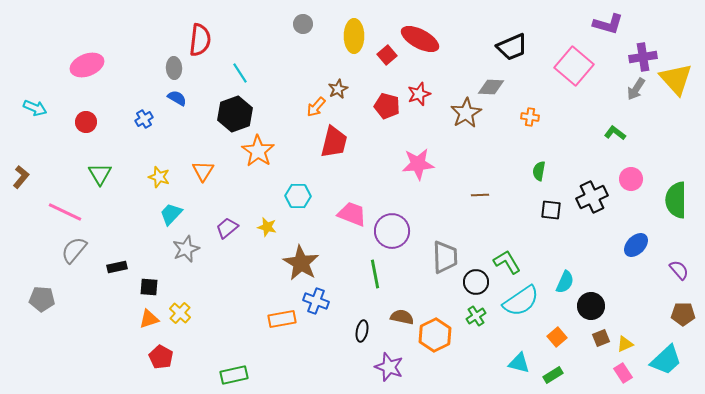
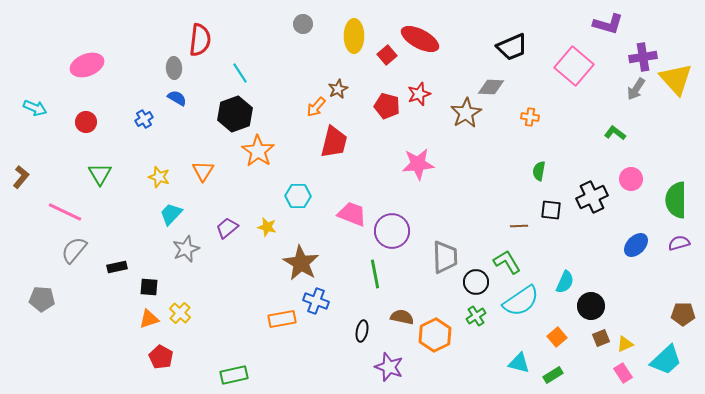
brown line at (480, 195): moved 39 px right, 31 px down
purple semicircle at (679, 270): moved 27 px up; rotated 65 degrees counterclockwise
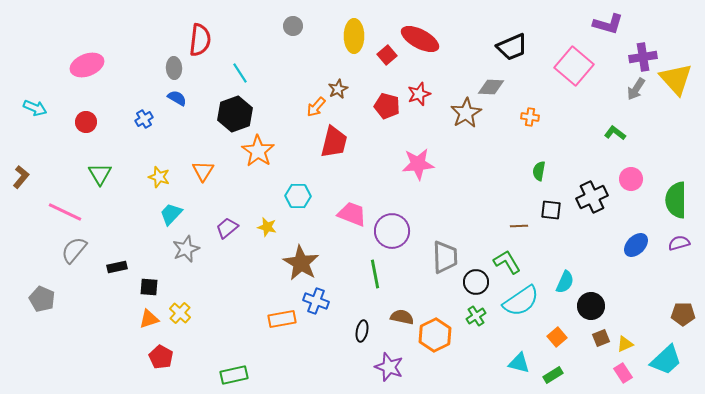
gray circle at (303, 24): moved 10 px left, 2 px down
gray pentagon at (42, 299): rotated 20 degrees clockwise
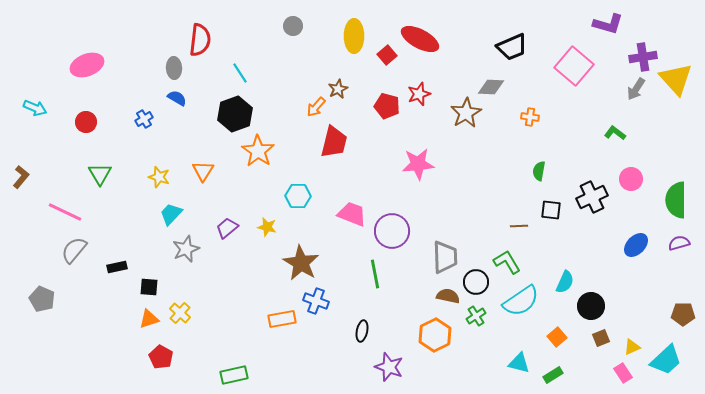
brown semicircle at (402, 317): moved 46 px right, 21 px up
yellow triangle at (625, 344): moved 7 px right, 3 px down
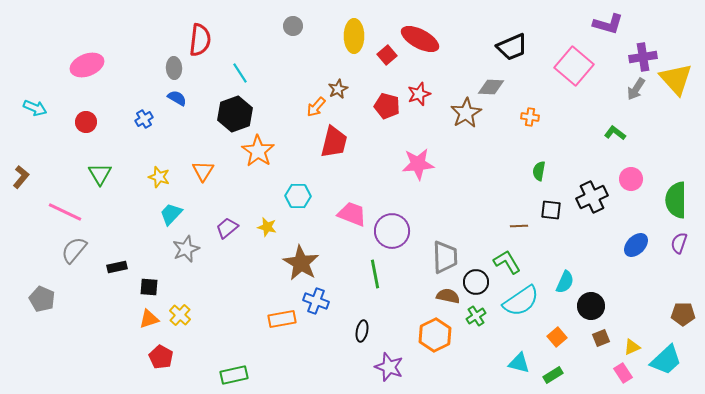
purple semicircle at (679, 243): rotated 55 degrees counterclockwise
yellow cross at (180, 313): moved 2 px down
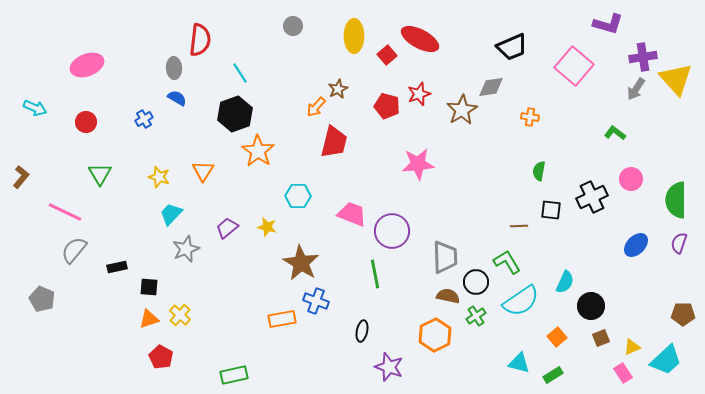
gray diamond at (491, 87): rotated 12 degrees counterclockwise
brown star at (466, 113): moved 4 px left, 3 px up
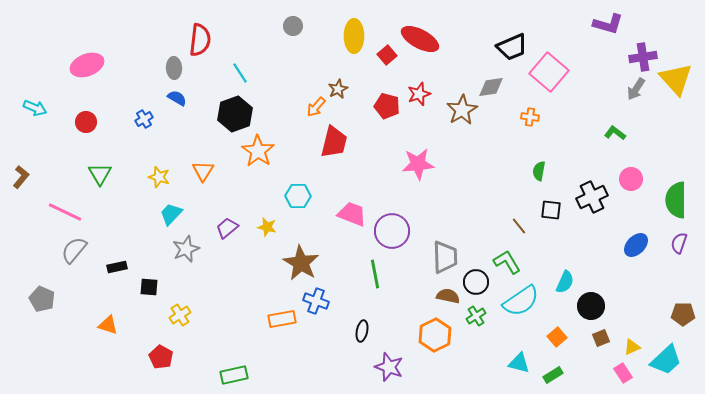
pink square at (574, 66): moved 25 px left, 6 px down
brown line at (519, 226): rotated 54 degrees clockwise
yellow cross at (180, 315): rotated 15 degrees clockwise
orange triangle at (149, 319): moved 41 px left, 6 px down; rotated 35 degrees clockwise
